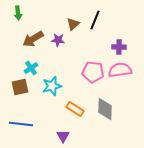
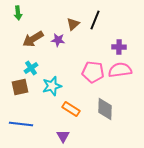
orange rectangle: moved 4 px left
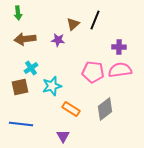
brown arrow: moved 8 px left; rotated 25 degrees clockwise
gray diamond: rotated 50 degrees clockwise
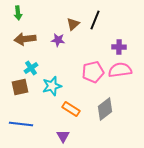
pink pentagon: rotated 20 degrees counterclockwise
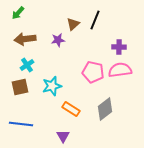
green arrow: rotated 48 degrees clockwise
purple star: rotated 16 degrees counterclockwise
cyan cross: moved 4 px left, 3 px up
pink pentagon: rotated 25 degrees clockwise
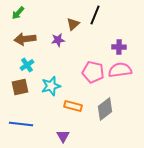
black line: moved 5 px up
cyan star: moved 1 px left
orange rectangle: moved 2 px right, 3 px up; rotated 18 degrees counterclockwise
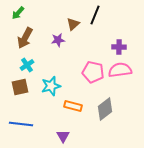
brown arrow: moved 1 px up; rotated 55 degrees counterclockwise
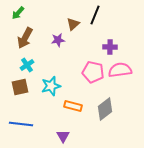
purple cross: moved 9 px left
